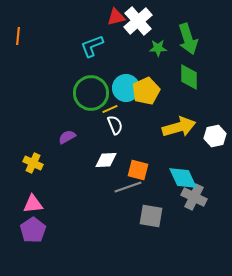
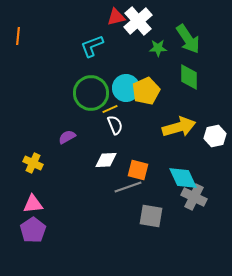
green arrow: rotated 16 degrees counterclockwise
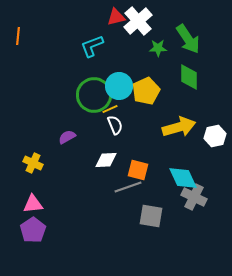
cyan circle: moved 7 px left, 2 px up
green circle: moved 3 px right, 2 px down
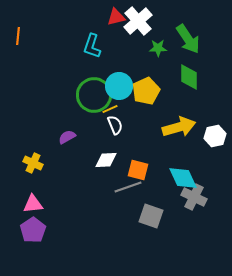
cyan L-shape: rotated 50 degrees counterclockwise
gray square: rotated 10 degrees clockwise
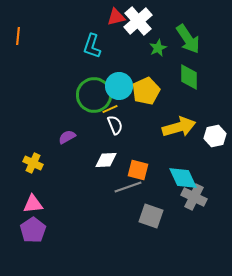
green star: rotated 24 degrees counterclockwise
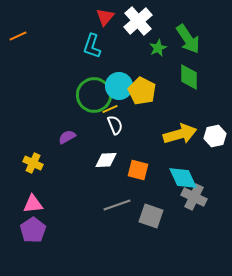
red triangle: moved 11 px left; rotated 36 degrees counterclockwise
orange line: rotated 60 degrees clockwise
yellow pentagon: moved 4 px left; rotated 20 degrees counterclockwise
yellow arrow: moved 1 px right, 7 px down
gray line: moved 11 px left, 18 px down
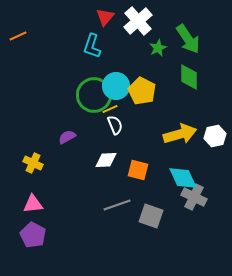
cyan circle: moved 3 px left
purple pentagon: moved 5 px down; rotated 10 degrees counterclockwise
